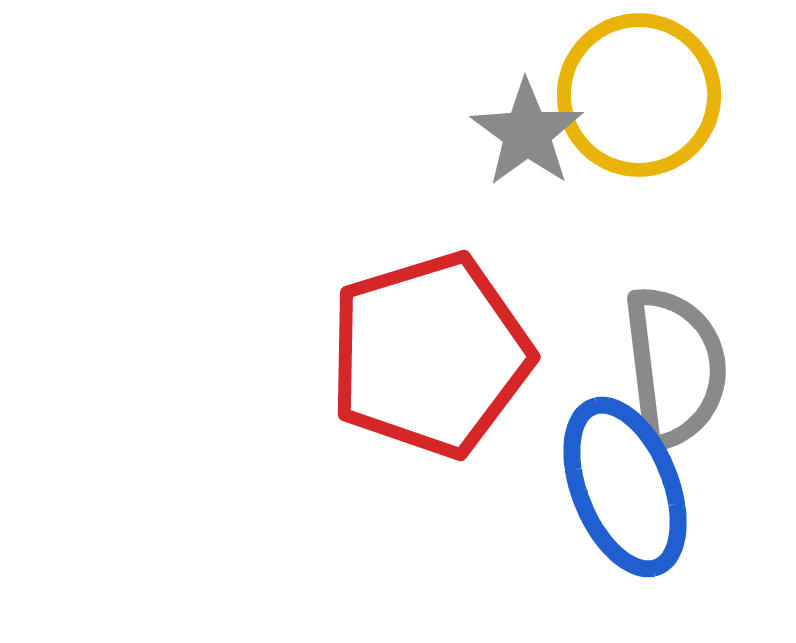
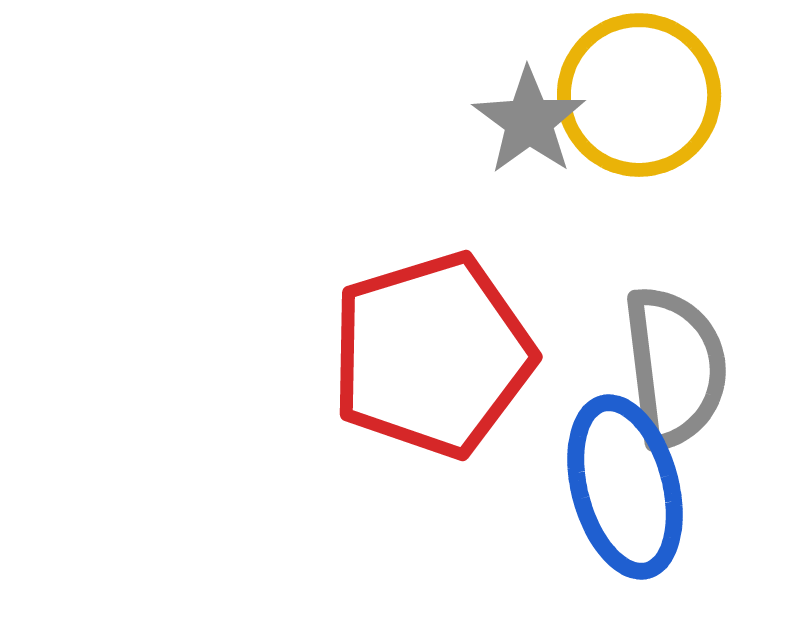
gray star: moved 2 px right, 12 px up
red pentagon: moved 2 px right
blue ellipse: rotated 7 degrees clockwise
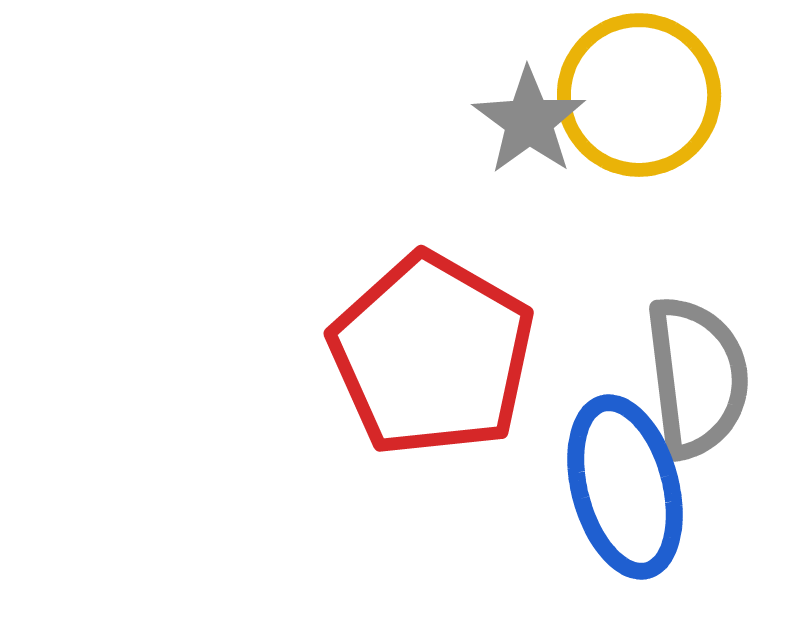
red pentagon: rotated 25 degrees counterclockwise
gray semicircle: moved 22 px right, 10 px down
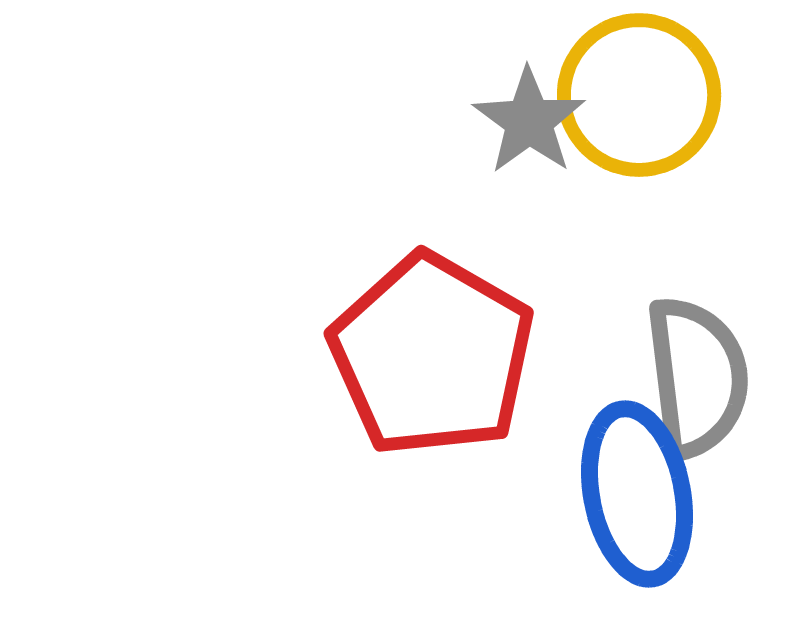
blue ellipse: moved 12 px right, 7 px down; rotated 4 degrees clockwise
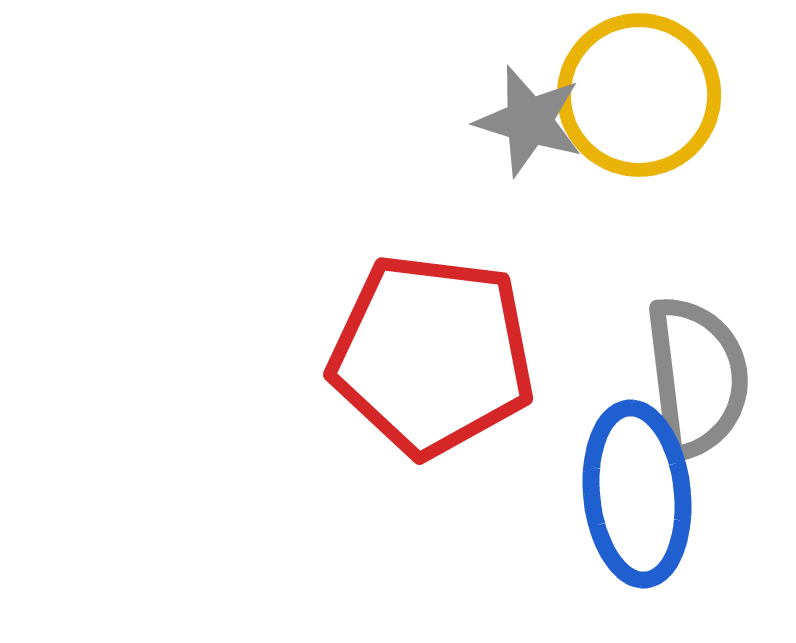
gray star: rotated 19 degrees counterclockwise
red pentagon: rotated 23 degrees counterclockwise
blue ellipse: rotated 5 degrees clockwise
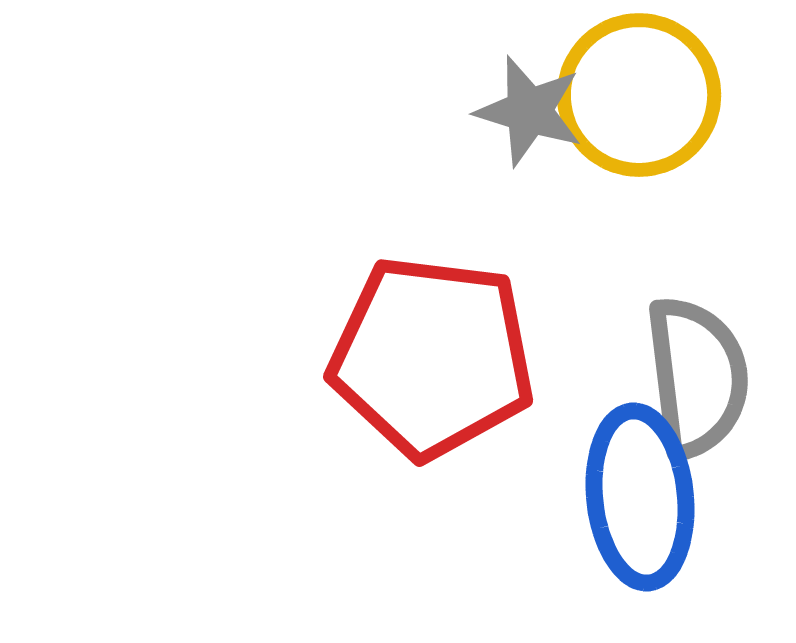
gray star: moved 10 px up
red pentagon: moved 2 px down
blue ellipse: moved 3 px right, 3 px down
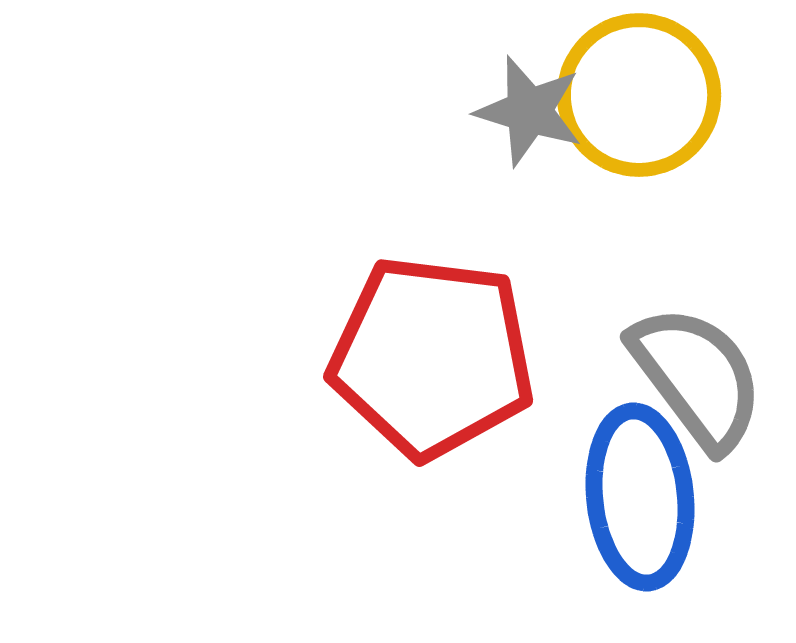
gray semicircle: rotated 30 degrees counterclockwise
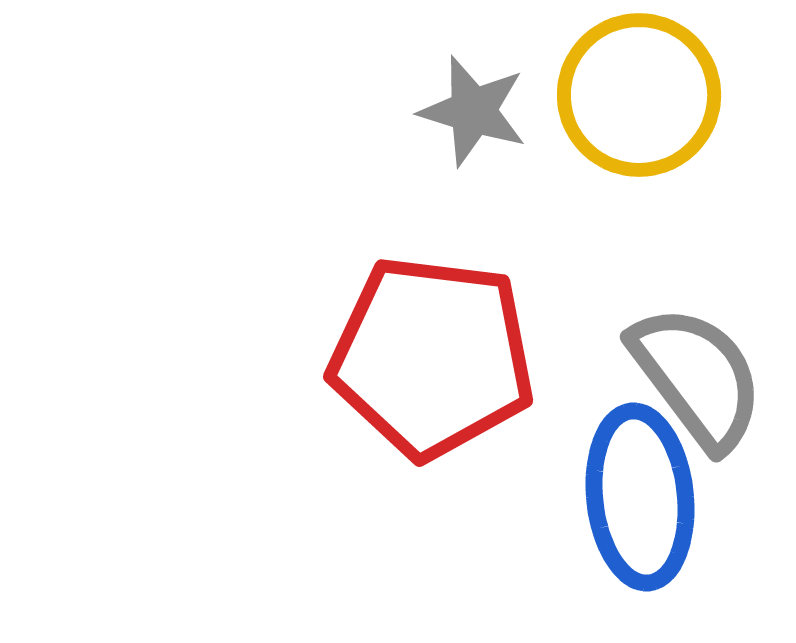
gray star: moved 56 px left
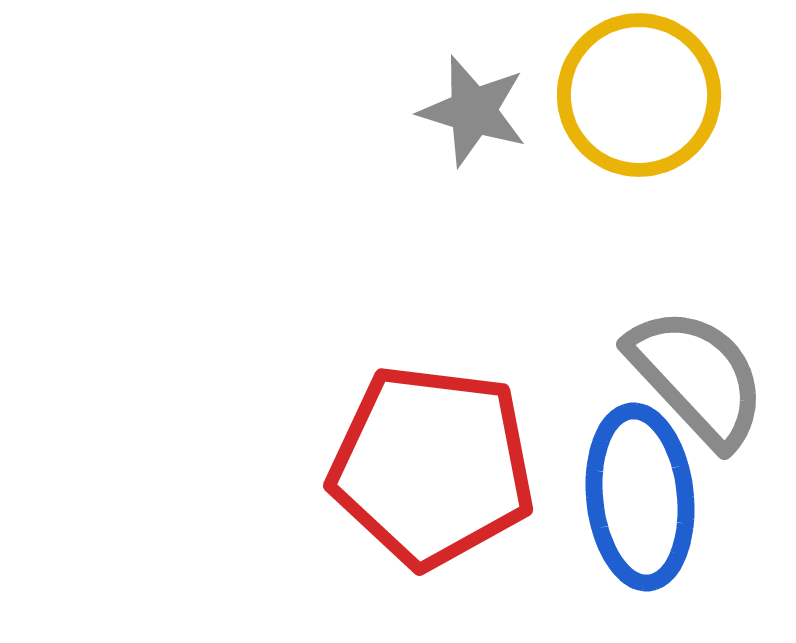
red pentagon: moved 109 px down
gray semicircle: rotated 6 degrees counterclockwise
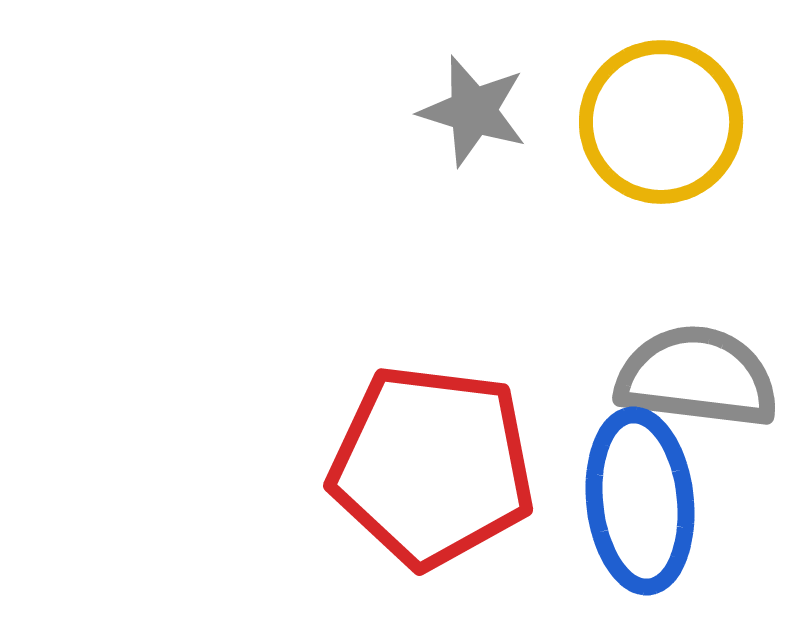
yellow circle: moved 22 px right, 27 px down
gray semicircle: rotated 40 degrees counterclockwise
blue ellipse: moved 4 px down
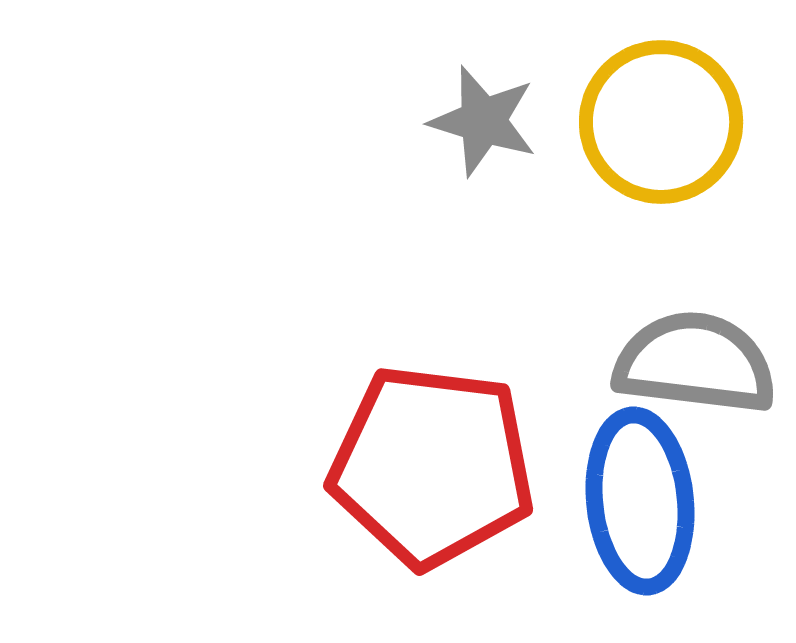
gray star: moved 10 px right, 10 px down
gray semicircle: moved 2 px left, 14 px up
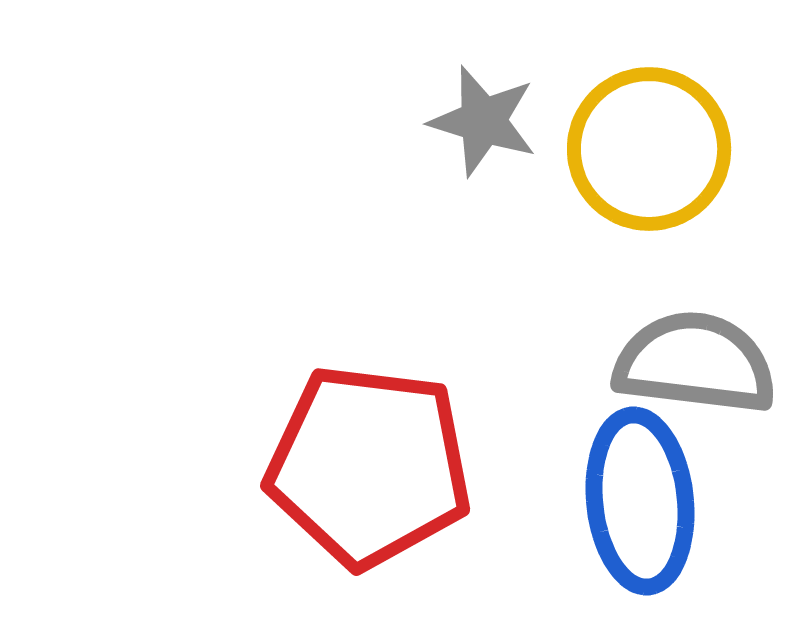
yellow circle: moved 12 px left, 27 px down
red pentagon: moved 63 px left
